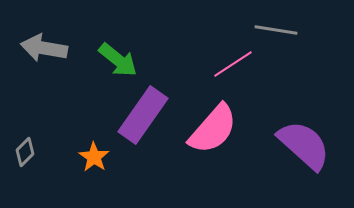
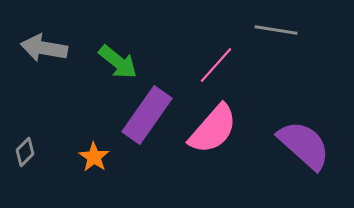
green arrow: moved 2 px down
pink line: moved 17 px left, 1 px down; rotated 15 degrees counterclockwise
purple rectangle: moved 4 px right
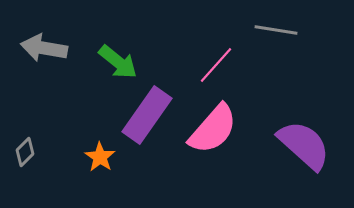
orange star: moved 6 px right
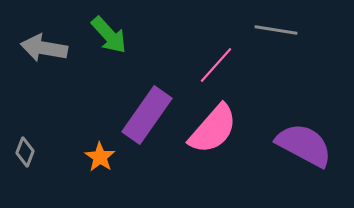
green arrow: moved 9 px left, 27 px up; rotated 9 degrees clockwise
purple semicircle: rotated 14 degrees counterclockwise
gray diamond: rotated 24 degrees counterclockwise
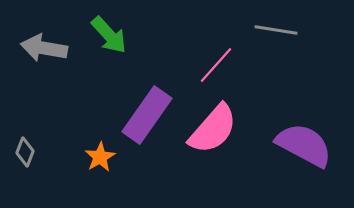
orange star: rotated 8 degrees clockwise
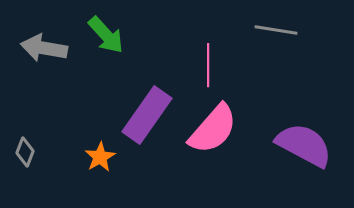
green arrow: moved 3 px left
pink line: moved 8 px left; rotated 42 degrees counterclockwise
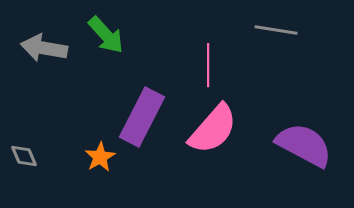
purple rectangle: moved 5 px left, 2 px down; rotated 8 degrees counterclockwise
gray diamond: moved 1 px left, 4 px down; rotated 44 degrees counterclockwise
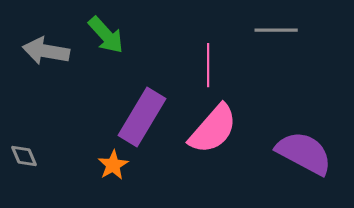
gray line: rotated 9 degrees counterclockwise
gray arrow: moved 2 px right, 3 px down
purple rectangle: rotated 4 degrees clockwise
purple semicircle: moved 8 px down
orange star: moved 13 px right, 8 px down
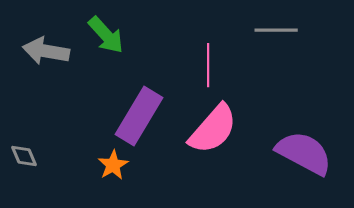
purple rectangle: moved 3 px left, 1 px up
